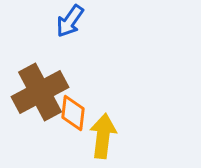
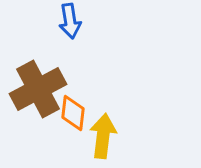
blue arrow: rotated 44 degrees counterclockwise
brown cross: moved 2 px left, 3 px up
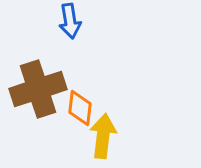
brown cross: rotated 10 degrees clockwise
orange diamond: moved 7 px right, 5 px up
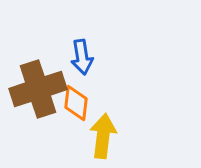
blue arrow: moved 12 px right, 36 px down
orange diamond: moved 4 px left, 5 px up
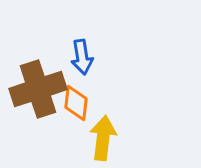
yellow arrow: moved 2 px down
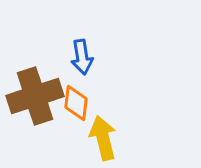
brown cross: moved 3 px left, 7 px down
yellow arrow: rotated 21 degrees counterclockwise
